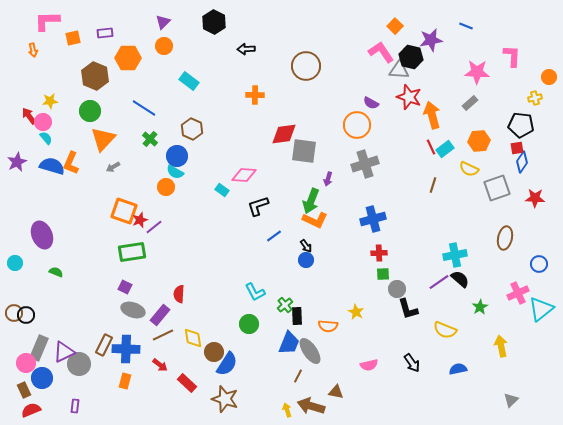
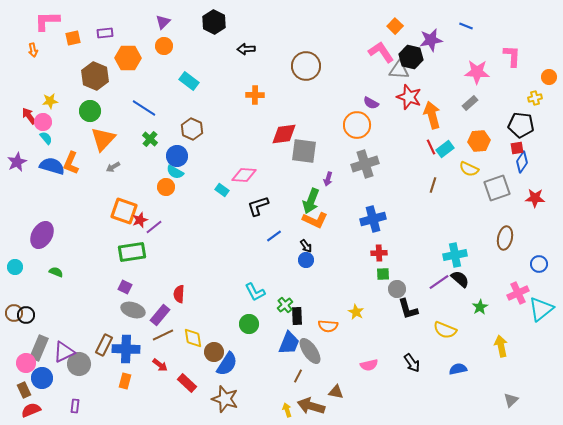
purple ellipse at (42, 235): rotated 52 degrees clockwise
cyan circle at (15, 263): moved 4 px down
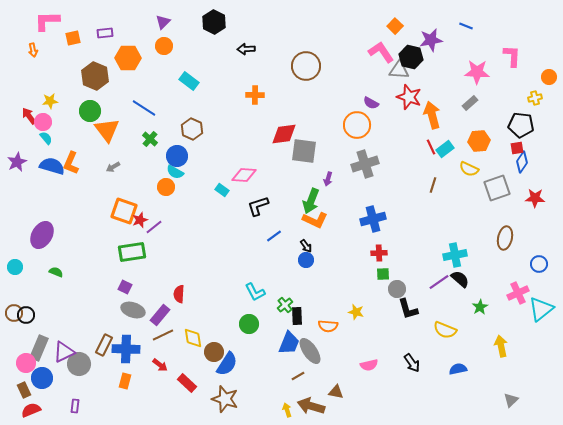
orange triangle at (103, 139): moved 4 px right, 9 px up; rotated 20 degrees counterclockwise
yellow star at (356, 312): rotated 14 degrees counterclockwise
brown line at (298, 376): rotated 32 degrees clockwise
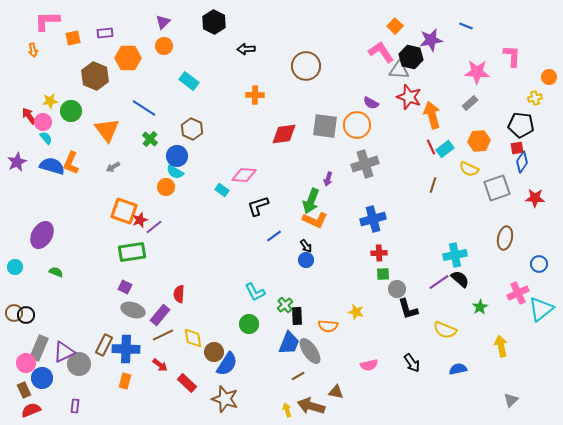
green circle at (90, 111): moved 19 px left
gray square at (304, 151): moved 21 px right, 25 px up
